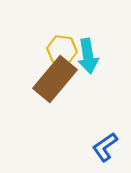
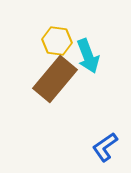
yellow hexagon: moved 5 px left, 9 px up
cyan arrow: rotated 12 degrees counterclockwise
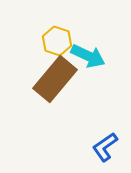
yellow hexagon: rotated 12 degrees clockwise
cyan arrow: rotated 44 degrees counterclockwise
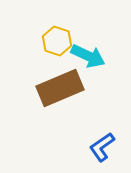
brown rectangle: moved 5 px right, 9 px down; rotated 27 degrees clockwise
blue L-shape: moved 3 px left
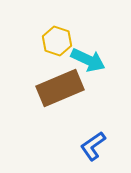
cyan arrow: moved 4 px down
blue L-shape: moved 9 px left, 1 px up
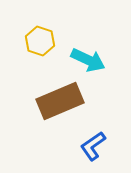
yellow hexagon: moved 17 px left
brown rectangle: moved 13 px down
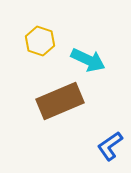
blue L-shape: moved 17 px right
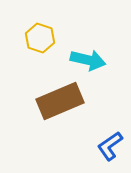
yellow hexagon: moved 3 px up
cyan arrow: rotated 12 degrees counterclockwise
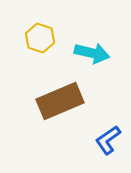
cyan arrow: moved 4 px right, 7 px up
blue L-shape: moved 2 px left, 6 px up
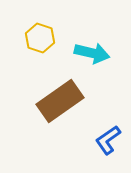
brown rectangle: rotated 12 degrees counterclockwise
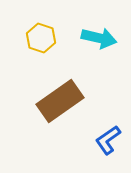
yellow hexagon: moved 1 px right
cyan arrow: moved 7 px right, 15 px up
